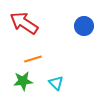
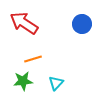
blue circle: moved 2 px left, 2 px up
cyan triangle: rotated 28 degrees clockwise
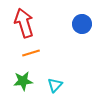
red arrow: rotated 40 degrees clockwise
orange line: moved 2 px left, 6 px up
cyan triangle: moved 1 px left, 2 px down
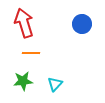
orange line: rotated 18 degrees clockwise
cyan triangle: moved 1 px up
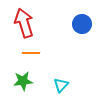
cyan triangle: moved 6 px right, 1 px down
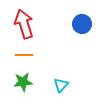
red arrow: moved 1 px down
orange line: moved 7 px left, 2 px down
green star: moved 1 px down
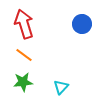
orange line: rotated 36 degrees clockwise
cyan triangle: moved 2 px down
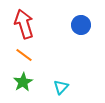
blue circle: moved 1 px left, 1 px down
green star: rotated 24 degrees counterclockwise
